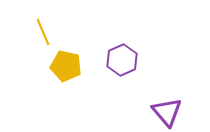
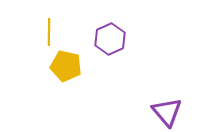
yellow line: moved 6 px right; rotated 24 degrees clockwise
purple hexagon: moved 12 px left, 21 px up
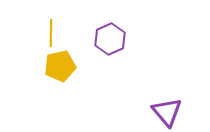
yellow line: moved 2 px right, 1 px down
yellow pentagon: moved 6 px left; rotated 24 degrees counterclockwise
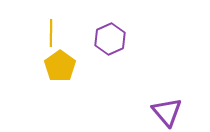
yellow pentagon: rotated 24 degrees counterclockwise
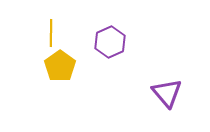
purple hexagon: moved 3 px down
purple triangle: moved 19 px up
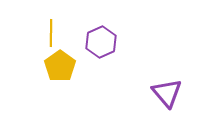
purple hexagon: moved 9 px left
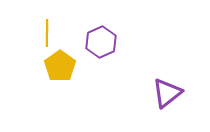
yellow line: moved 4 px left
purple triangle: rotated 32 degrees clockwise
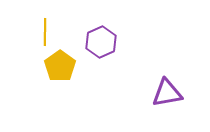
yellow line: moved 2 px left, 1 px up
purple triangle: rotated 28 degrees clockwise
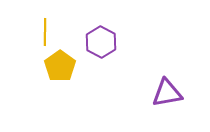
purple hexagon: rotated 8 degrees counterclockwise
